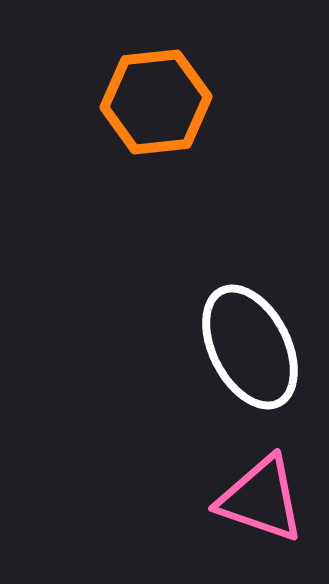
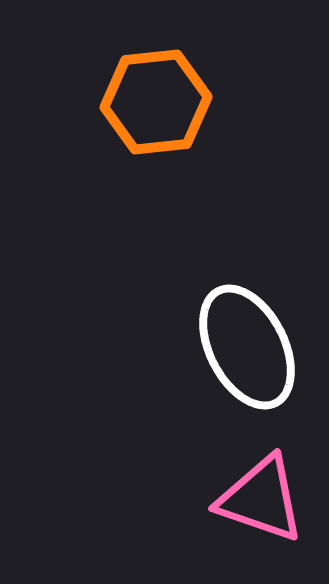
white ellipse: moved 3 px left
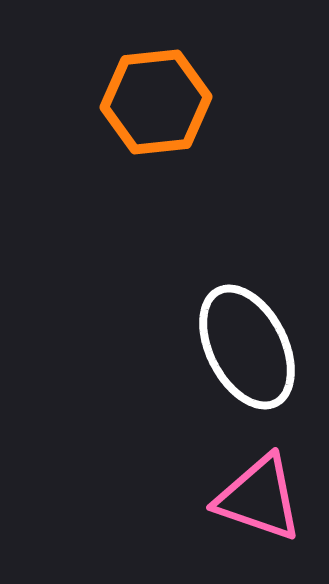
pink triangle: moved 2 px left, 1 px up
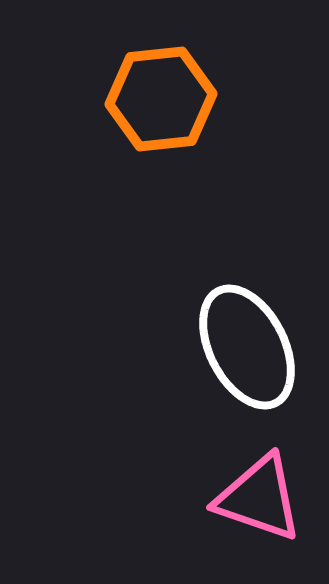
orange hexagon: moved 5 px right, 3 px up
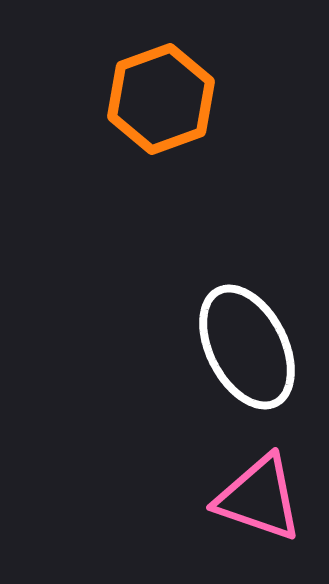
orange hexagon: rotated 14 degrees counterclockwise
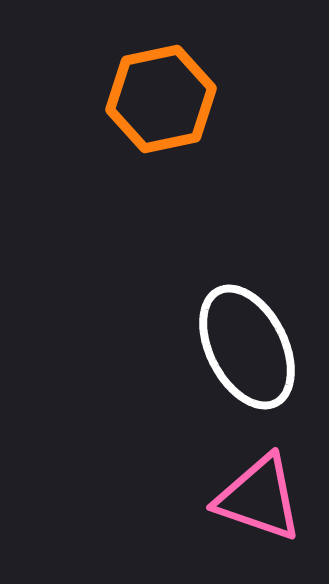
orange hexagon: rotated 8 degrees clockwise
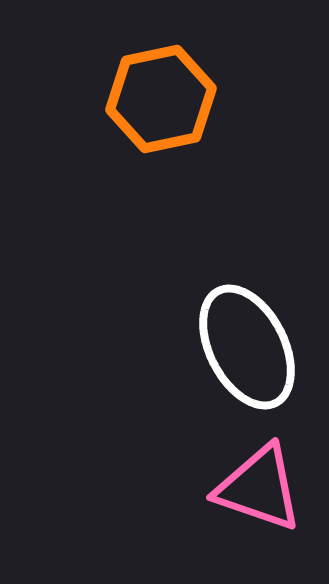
pink triangle: moved 10 px up
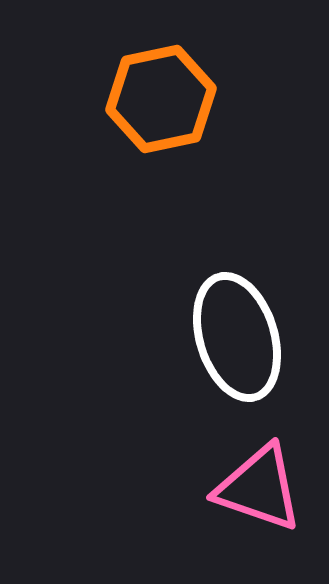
white ellipse: moved 10 px left, 10 px up; rotated 10 degrees clockwise
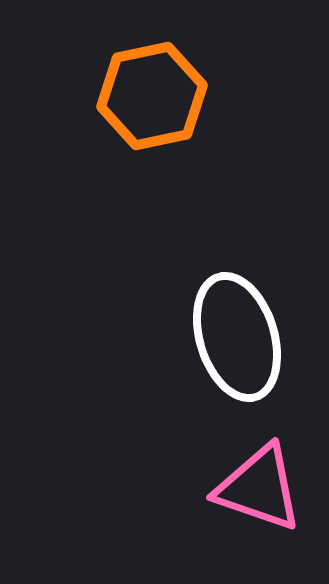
orange hexagon: moved 9 px left, 3 px up
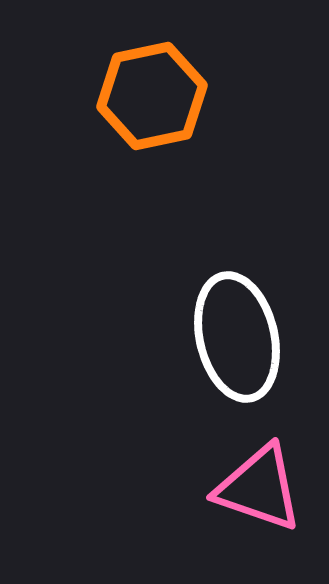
white ellipse: rotated 4 degrees clockwise
